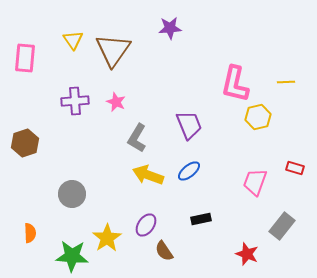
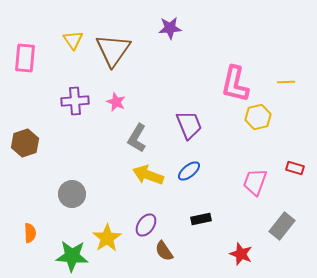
red star: moved 6 px left
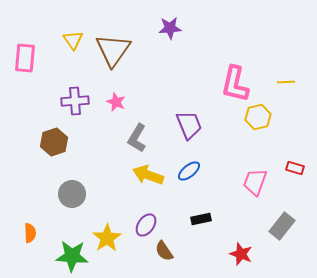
brown hexagon: moved 29 px right, 1 px up
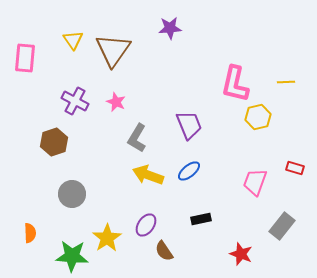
purple cross: rotated 32 degrees clockwise
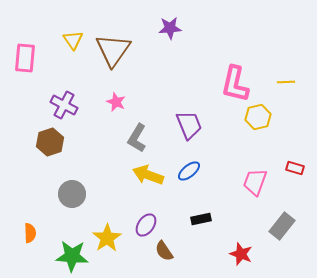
purple cross: moved 11 px left, 4 px down
brown hexagon: moved 4 px left
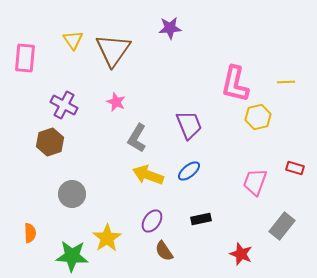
purple ellipse: moved 6 px right, 4 px up
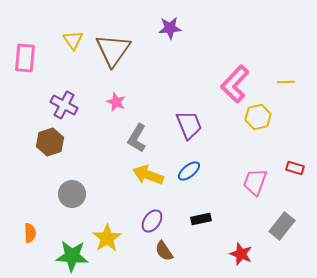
pink L-shape: rotated 30 degrees clockwise
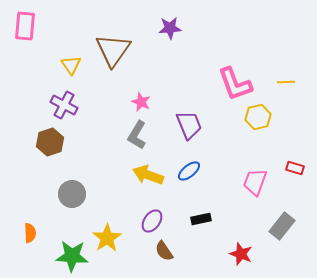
yellow triangle: moved 2 px left, 25 px down
pink rectangle: moved 32 px up
pink L-shape: rotated 63 degrees counterclockwise
pink star: moved 25 px right
gray L-shape: moved 3 px up
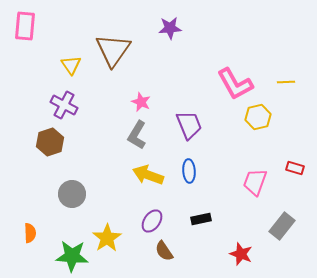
pink L-shape: rotated 9 degrees counterclockwise
blue ellipse: rotated 55 degrees counterclockwise
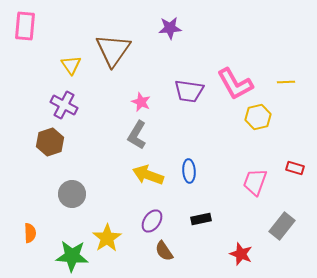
purple trapezoid: moved 34 px up; rotated 120 degrees clockwise
